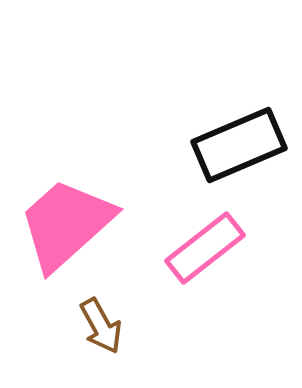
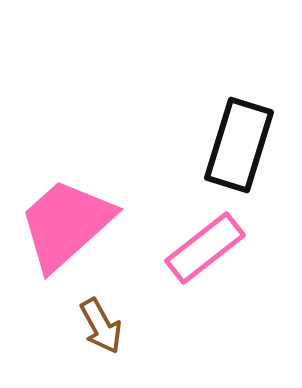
black rectangle: rotated 50 degrees counterclockwise
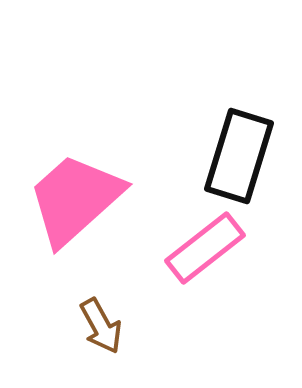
black rectangle: moved 11 px down
pink trapezoid: moved 9 px right, 25 px up
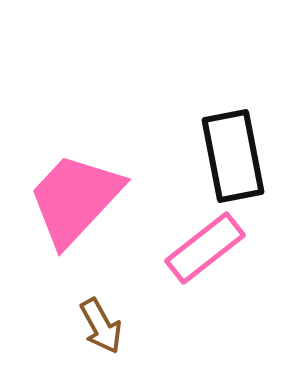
black rectangle: moved 6 px left; rotated 28 degrees counterclockwise
pink trapezoid: rotated 5 degrees counterclockwise
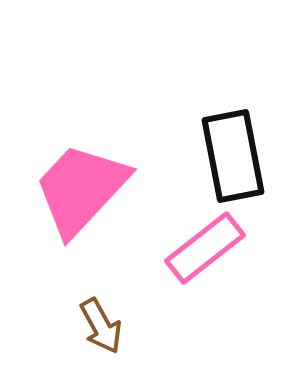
pink trapezoid: moved 6 px right, 10 px up
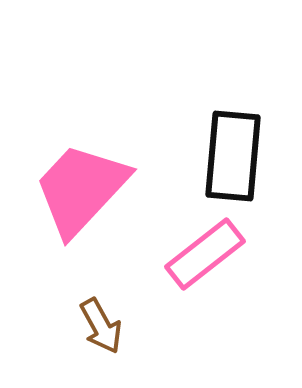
black rectangle: rotated 16 degrees clockwise
pink rectangle: moved 6 px down
